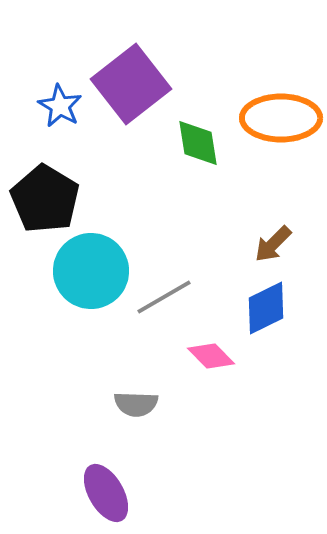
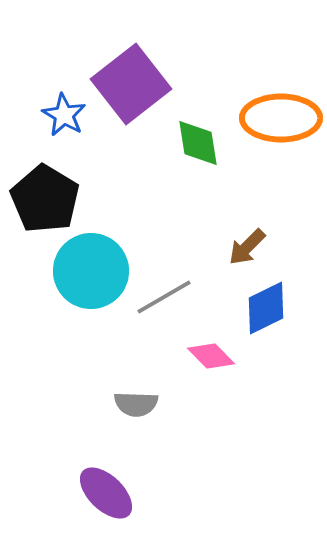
blue star: moved 4 px right, 9 px down
brown arrow: moved 26 px left, 3 px down
purple ellipse: rotated 16 degrees counterclockwise
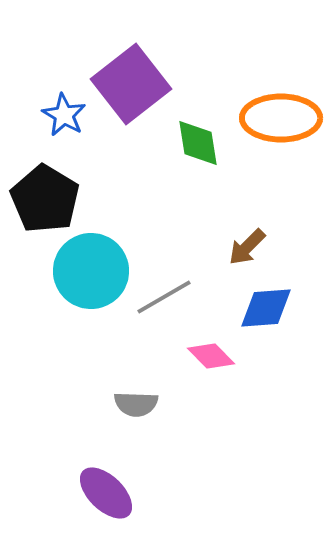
blue diamond: rotated 22 degrees clockwise
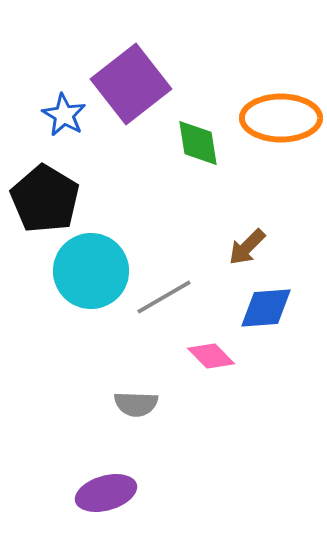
purple ellipse: rotated 60 degrees counterclockwise
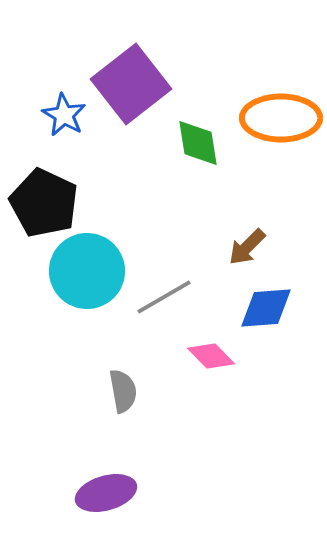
black pentagon: moved 1 px left, 4 px down; rotated 6 degrees counterclockwise
cyan circle: moved 4 px left
gray semicircle: moved 13 px left, 13 px up; rotated 102 degrees counterclockwise
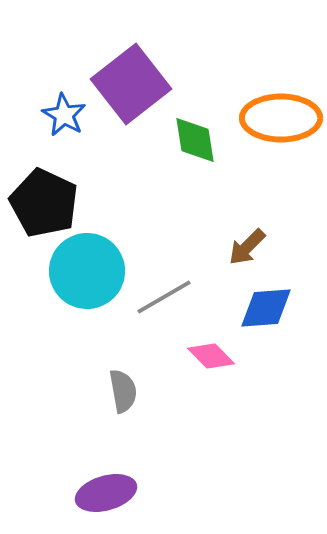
green diamond: moved 3 px left, 3 px up
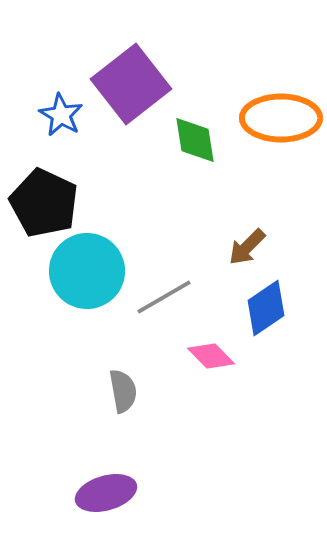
blue star: moved 3 px left
blue diamond: rotated 30 degrees counterclockwise
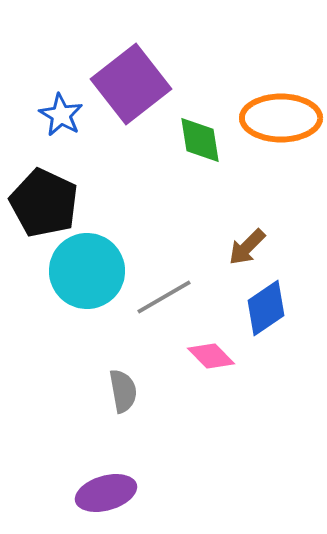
green diamond: moved 5 px right
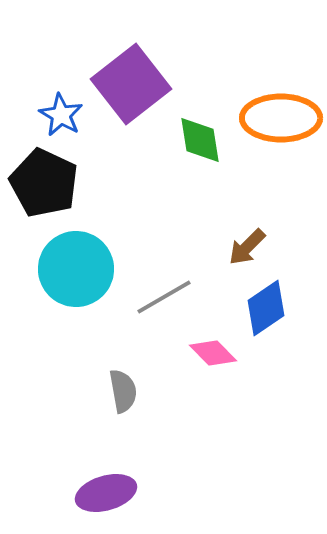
black pentagon: moved 20 px up
cyan circle: moved 11 px left, 2 px up
pink diamond: moved 2 px right, 3 px up
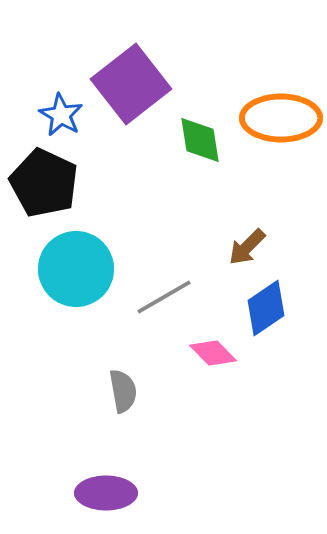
purple ellipse: rotated 16 degrees clockwise
